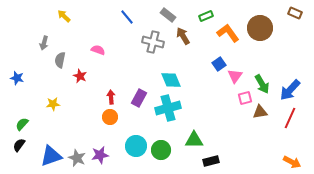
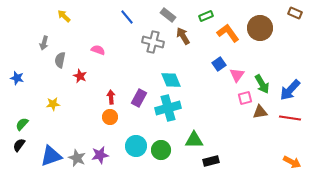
pink triangle: moved 2 px right, 1 px up
red line: rotated 75 degrees clockwise
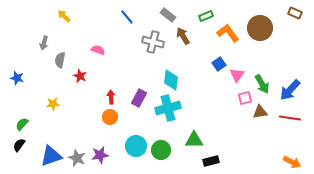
cyan diamond: rotated 30 degrees clockwise
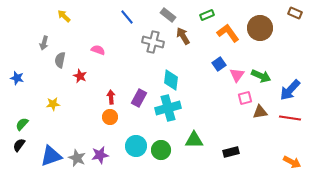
green rectangle: moved 1 px right, 1 px up
green arrow: moved 1 px left, 8 px up; rotated 36 degrees counterclockwise
black rectangle: moved 20 px right, 9 px up
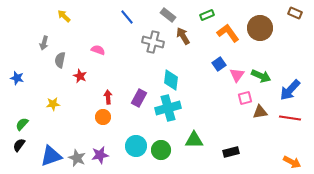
red arrow: moved 3 px left
orange circle: moved 7 px left
